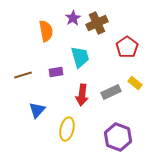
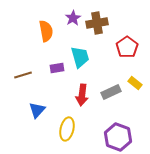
brown cross: rotated 15 degrees clockwise
purple rectangle: moved 1 px right, 4 px up
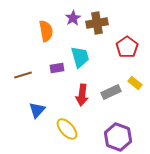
yellow ellipse: rotated 55 degrees counterclockwise
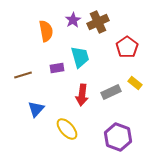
purple star: moved 2 px down
brown cross: moved 1 px right, 1 px up; rotated 15 degrees counterclockwise
blue triangle: moved 1 px left, 1 px up
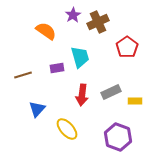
purple star: moved 5 px up
orange semicircle: rotated 45 degrees counterclockwise
yellow rectangle: moved 18 px down; rotated 40 degrees counterclockwise
blue triangle: moved 1 px right
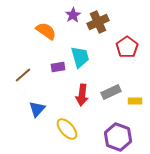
purple rectangle: moved 1 px right, 1 px up
brown line: rotated 24 degrees counterclockwise
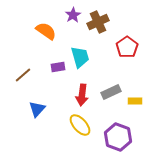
yellow ellipse: moved 13 px right, 4 px up
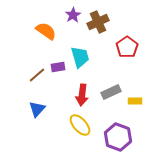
brown line: moved 14 px right
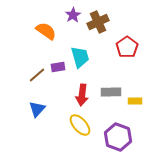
gray rectangle: rotated 24 degrees clockwise
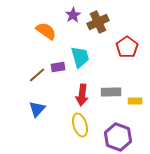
yellow ellipse: rotated 25 degrees clockwise
